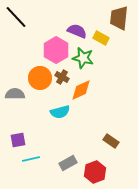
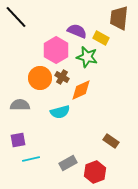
green star: moved 4 px right, 1 px up
gray semicircle: moved 5 px right, 11 px down
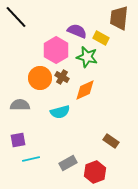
orange diamond: moved 4 px right
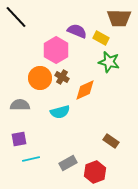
brown trapezoid: rotated 95 degrees counterclockwise
green star: moved 22 px right, 5 px down
purple square: moved 1 px right, 1 px up
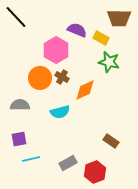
purple semicircle: moved 1 px up
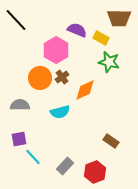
black line: moved 3 px down
brown cross: rotated 24 degrees clockwise
cyan line: moved 2 px right, 2 px up; rotated 60 degrees clockwise
gray rectangle: moved 3 px left, 3 px down; rotated 18 degrees counterclockwise
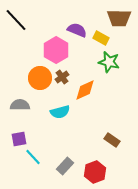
brown rectangle: moved 1 px right, 1 px up
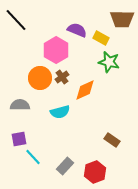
brown trapezoid: moved 3 px right, 1 px down
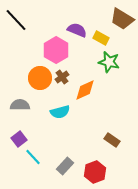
brown trapezoid: rotated 30 degrees clockwise
purple square: rotated 28 degrees counterclockwise
